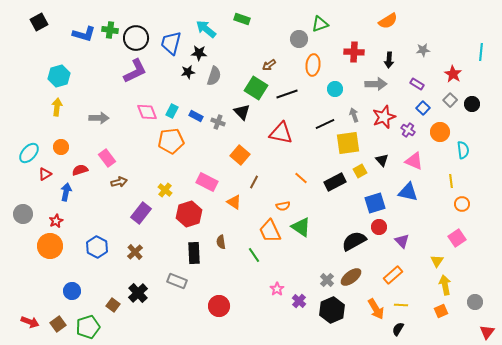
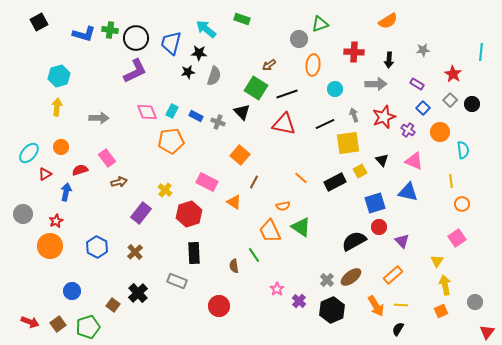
red triangle at (281, 133): moved 3 px right, 9 px up
brown semicircle at (221, 242): moved 13 px right, 24 px down
orange arrow at (376, 309): moved 3 px up
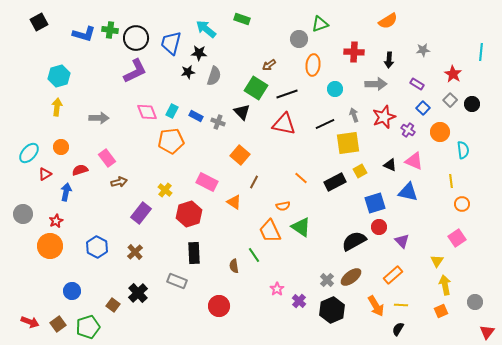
black triangle at (382, 160): moved 8 px right, 5 px down; rotated 24 degrees counterclockwise
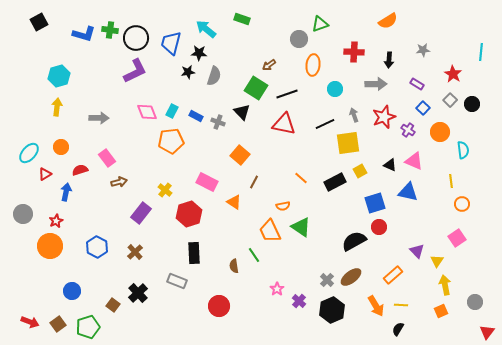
purple triangle at (402, 241): moved 15 px right, 10 px down
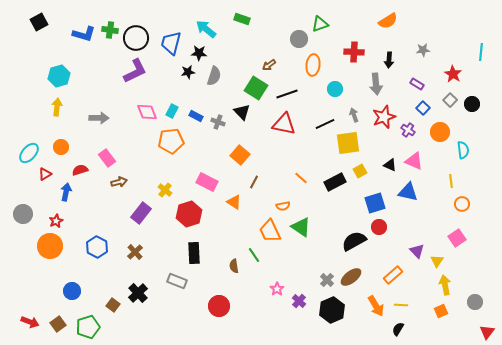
gray arrow at (376, 84): rotated 85 degrees clockwise
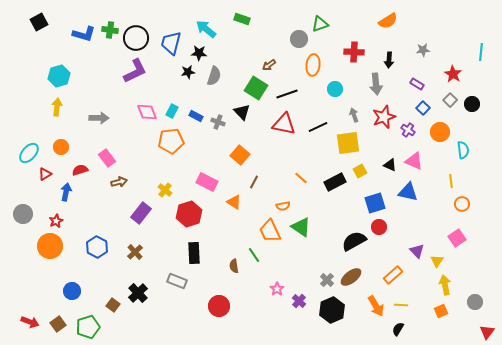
black line at (325, 124): moved 7 px left, 3 px down
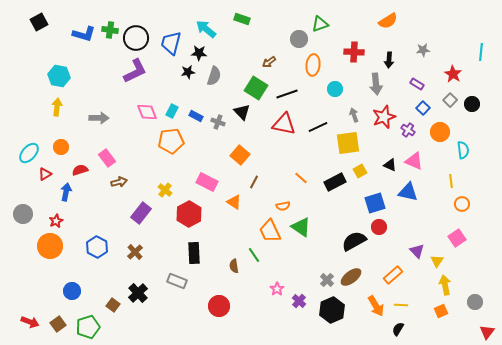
brown arrow at (269, 65): moved 3 px up
cyan hexagon at (59, 76): rotated 25 degrees clockwise
red hexagon at (189, 214): rotated 10 degrees counterclockwise
